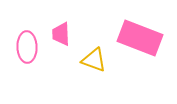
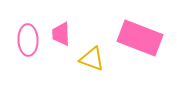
pink ellipse: moved 1 px right, 7 px up
yellow triangle: moved 2 px left, 1 px up
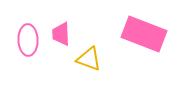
pink rectangle: moved 4 px right, 4 px up
yellow triangle: moved 3 px left
